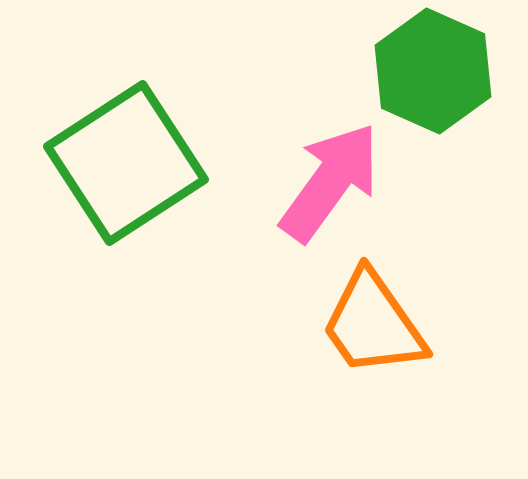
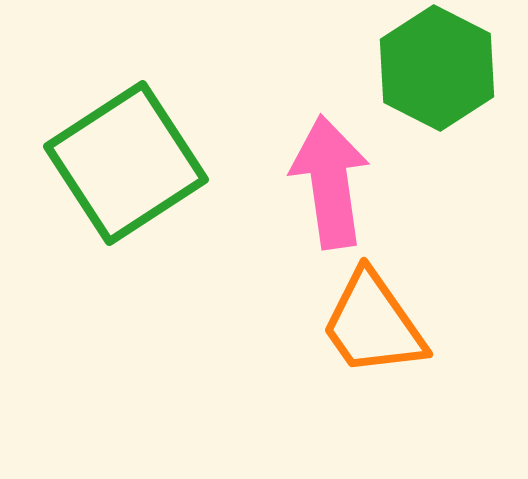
green hexagon: moved 4 px right, 3 px up; rotated 3 degrees clockwise
pink arrow: rotated 44 degrees counterclockwise
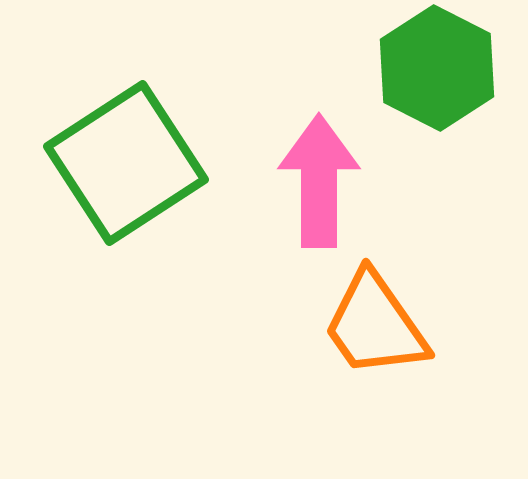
pink arrow: moved 11 px left, 1 px up; rotated 8 degrees clockwise
orange trapezoid: moved 2 px right, 1 px down
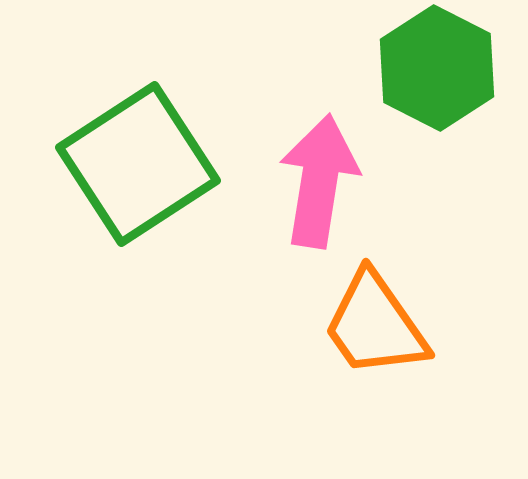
green square: moved 12 px right, 1 px down
pink arrow: rotated 9 degrees clockwise
